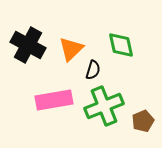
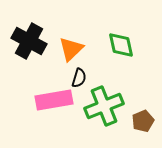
black cross: moved 1 px right, 4 px up
black semicircle: moved 14 px left, 8 px down
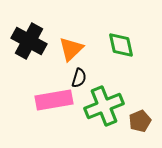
brown pentagon: moved 3 px left
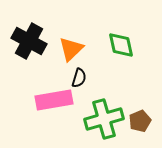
green cross: moved 13 px down; rotated 6 degrees clockwise
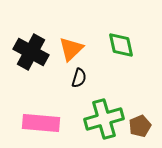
black cross: moved 2 px right, 11 px down
pink rectangle: moved 13 px left, 23 px down; rotated 15 degrees clockwise
brown pentagon: moved 5 px down
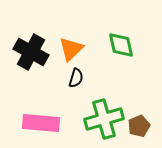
black semicircle: moved 3 px left
brown pentagon: moved 1 px left
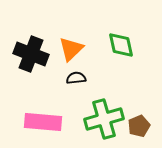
black cross: moved 2 px down; rotated 8 degrees counterclockwise
black semicircle: rotated 114 degrees counterclockwise
pink rectangle: moved 2 px right, 1 px up
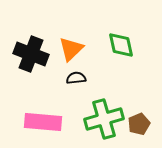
brown pentagon: moved 2 px up
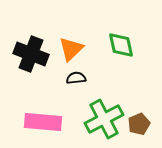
green cross: rotated 12 degrees counterclockwise
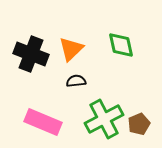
black semicircle: moved 3 px down
pink rectangle: rotated 18 degrees clockwise
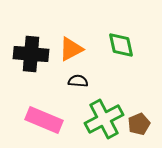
orange triangle: rotated 16 degrees clockwise
black cross: rotated 16 degrees counterclockwise
black semicircle: moved 2 px right; rotated 12 degrees clockwise
pink rectangle: moved 1 px right, 2 px up
